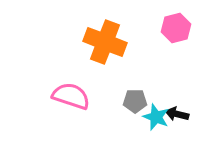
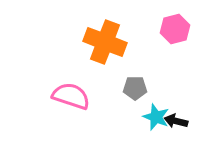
pink hexagon: moved 1 px left, 1 px down
gray pentagon: moved 13 px up
black arrow: moved 1 px left, 7 px down
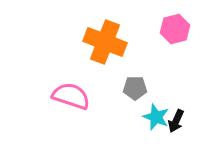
black arrow: rotated 80 degrees counterclockwise
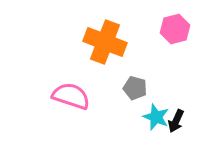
gray pentagon: rotated 15 degrees clockwise
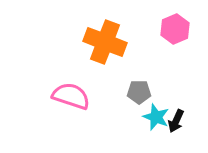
pink hexagon: rotated 8 degrees counterclockwise
gray pentagon: moved 4 px right, 4 px down; rotated 15 degrees counterclockwise
